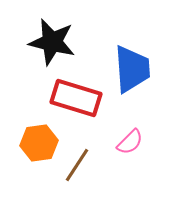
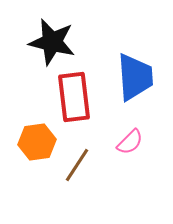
blue trapezoid: moved 3 px right, 8 px down
red rectangle: moved 2 px left, 1 px up; rotated 66 degrees clockwise
orange hexagon: moved 2 px left, 1 px up
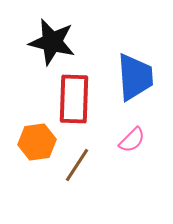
red rectangle: moved 2 px down; rotated 9 degrees clockwise
pink semicircle: moved 2 px right, 2 px up
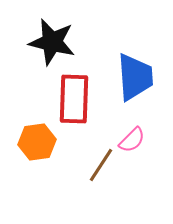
brown line: moved 24 px right
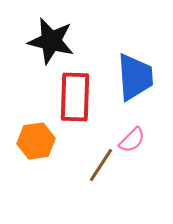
black star: moved 1 px left, 1 px up
red rectangle: moved 1 px right, 2 px up
orange hexagon: moved 1 px left, 1 px up
